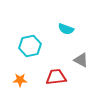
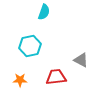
cyan semicircle: moved 22 px left, 17 px up; rotated 91 degrees counterclockwise
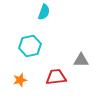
gray triangle: rotated 28 degrees counterclockwise
orange star: rotated 16 degrees counterclockwise
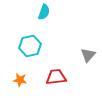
gray triangle: moved 7 px right, 5 px up; rotated 49 degrees counterclockwise
orange star: rotated 24 degrees clockwise
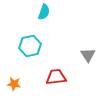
gray triangle: rotated 14 degrees counterclockwise
orange star: moved 6 px left, 4 px down
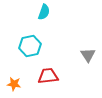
red trapezoid: moved 8 px left, 1 px up
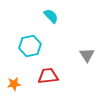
cyan semicircle: moved 7 px right, 4 px down; rotated 63 degrees counterclockwise
gray triangle: moved 1 px left
orange star: rotated 16 degrees counterclockwise
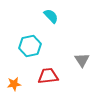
gray triangle: moved 5 px left, 5 px down
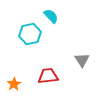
cyan hexagon: moved 12 px up
orange star: rotated 24 degrees counterclockwise
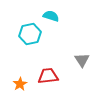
cyan semicircle: rotated 28 degrees counterclockwise
orange star: moved 6 px right
